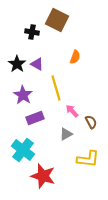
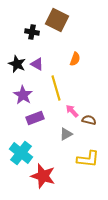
orange semicircle: moved 2 px down
black star: rotated 12 degrees counterclockwise
brown semicircle: moved 2 px left, 2 px up; rotated 48 degrees counterclockwise
cyan cross: moved 2 px left, 3 px down
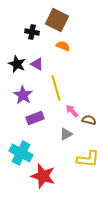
orange semicircle: moved 12 px left, 13 px up; rotated 88 degrees counterclockwise
cyan cross: rotated 10 degrees counterclockwise
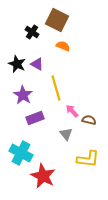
black cross: rotated 24 degrees clockwise
gray triangle: rotated 40 degrees counterclockwise
red star: rotated 10 degrees clockwise
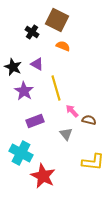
black star: moved 4 px left, 3 px down
purple star: moved 1 px right, 4 px up
purple rectangle: moved 3 px down
yellow L-shape: moved 5 px right, 3 px down
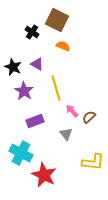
brown semicircle: moved 3 px up; rotated 56 degrees counterclockwise
red star: moved 1 px right, 1 px up
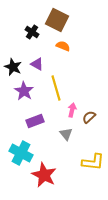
pink arrow: moved 1 px up; rotated 56 degrees clockwise
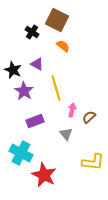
orange semicircle: rotated 16 degrees clockwise
black star: moved 3 px down
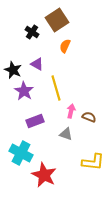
brown square: rotated 30 degrees clockwise
orange semicircle: moved 2 px right; rotated 104 degrees counterclockwise
pink arrow: moved 1 px left, 1 px down
brown semicircle: rotated 64 degrees clockwise
gray triangle: rotated 32 degrees counterclockwise
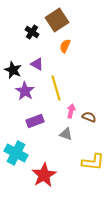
purple star: moved 1 px right
cyan cross: moved 5 px left
red star: rotated 15 degrees clockwise
